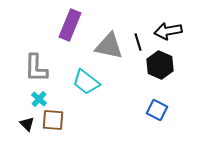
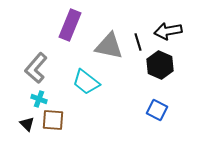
gray L-shape: rotated 40 degrees clockwise
cyan cross: rotated 21 degrees counterclockwise
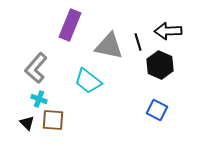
black arrow: rotated 8 degrees clockwise
cyan trapezoid: moved 2 px right, 1 px up
black triangle: moved 1 px up
